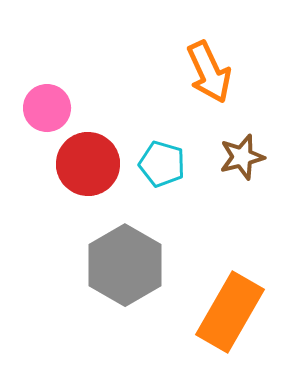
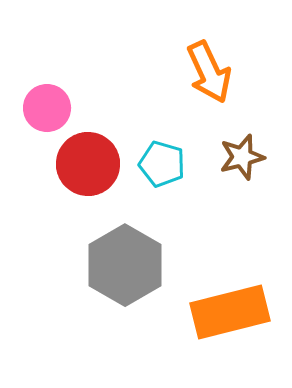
orange rectangle: rotated 46 degrees clockwise
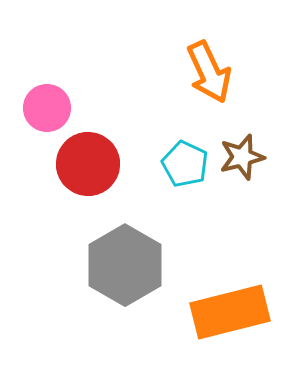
cyan pentagon: moved 23 px right; rotated 9 degrees clockwise
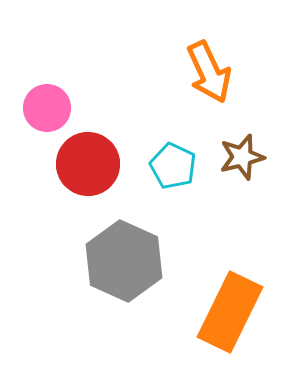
cyan pentagon: moved 12 px left, 2 px down
gray hexagon: moved 1 px left, 4 px up; rotated 6 degrees counterclockwise
orange rectangle: rotated 50 degrees counterclockwise
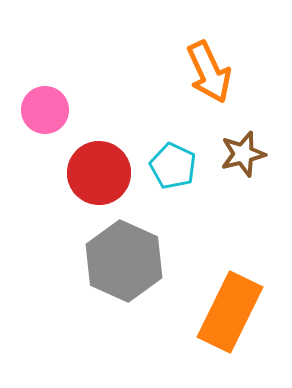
pink circle: moved 2 px left, 2 px down
brown star: moved 1 px right, 3 px up
red circle: moved 11 px right, 9 px down
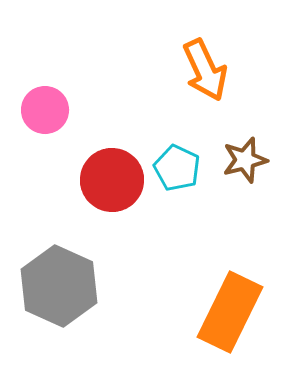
orange arrow: moved 4 px left, 2 px up
brown star: moved 2 px right, 6 px down
cyan pentagon: moved 4 px right, 2 px down
red circle: moved 13 px right, 7 px down
gray hexagon: moved 65 px left, 25 px down
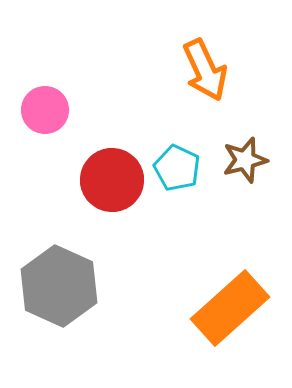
orange rectangle: moved 4 px up; rotated 22 degrees clockwise
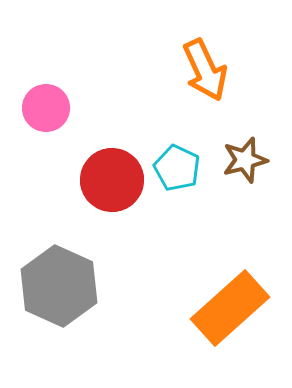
pink circle: moved 1 px right, 2 px up
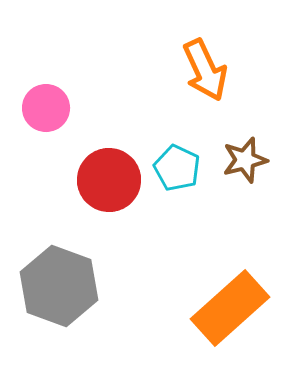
red circle: moved 3 px left
gray hexagon: rotated 4 degrees counterclockwise
